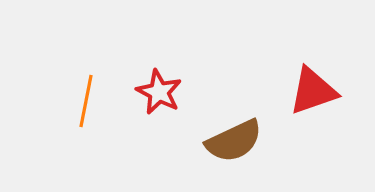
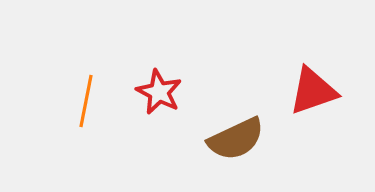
brown semicircle: moved 2 px right, 2 px up
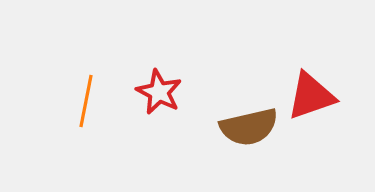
red triangle: moved 2 px left, 5 px down
brown semicircle: moved 13 px right, 12 px up; rotated 12 degrees clockwise
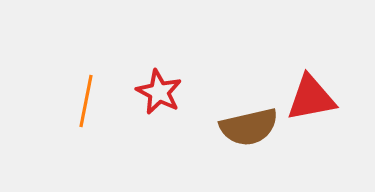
red triangle: moved 2 px down; rotated 8 degrees clockwise
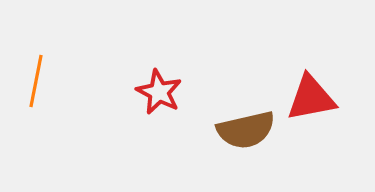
orange line: moved 50 px left, 20 px up
brown semicircle: moved 3 px left, 3 px down
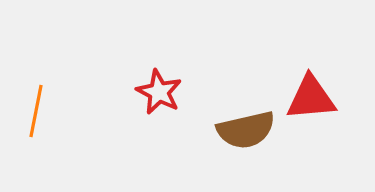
orange line: moved 30 px down
red triangle: rotated 6 degrees clockwise
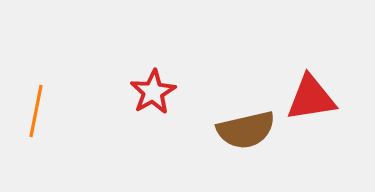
red star: moved 6 px left; rotated 15 degrees clockwise
red triangle: rotated 4 degrees counterclockwise
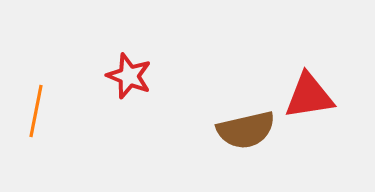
red star: moved 24 px left, 16 px up; rotated 21 degrees counterclockwise
red triangle: moved 2 px left, 2 px up
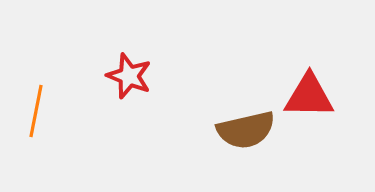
red triangle: rotated 10 degrees clockwise
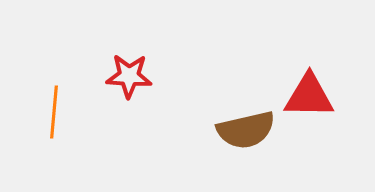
red star: rotated 18 degrees counterclockwise
orange line: moved 18 px right, 1 px down; rotated 6 degrees counterclockwise
